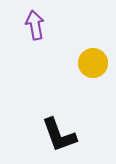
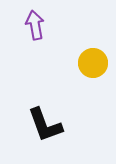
black L-shape: moved 14 px left, 10 px up
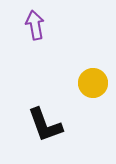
yellow circle: moved 20 px down
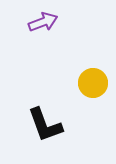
purple arrow: moved 8 px right, 3 px up; rotated 80 degrees clockwise
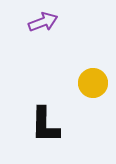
black L-shape: rotated 21 degrees clockwise
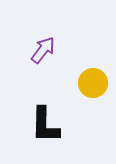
purple arrow: moved 28 px down; rotated 32 degrees counterclockwise
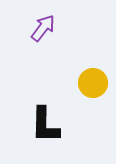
purple arrow: moved 22 px up
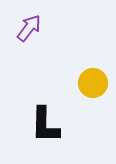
purple arrow: moved 14 px left
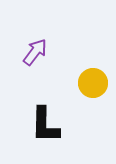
purple arrow: moved 6 px right, 24 px down
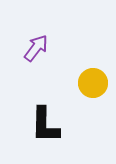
purple arrow: moved 1 px right, 4 px up
